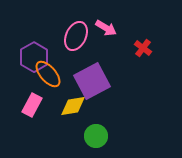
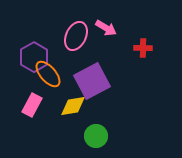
red cross: rotated 36 degrees counterclockwise
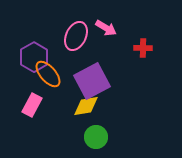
yellow diamond: moved 13 px right
green circle: moved 1 px down
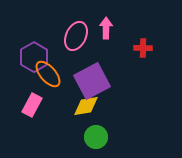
pink arrow: rotated 120 degrees counterclockwise
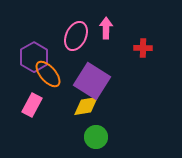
purple square: rotated 30 degrees counterclockwise
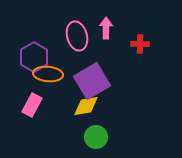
pink ellipse: moved 1 px right; rotated 40 degrees counterclockwise
red cross: moved 3 px left, 4 px up
orange ellipse: rotated 44 degrees counterclockwise
purple square: rotated 27 degrees clockwise
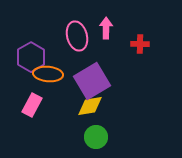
purple hexagon: moved 3 px left
yellow diamond: moved 4 px right
